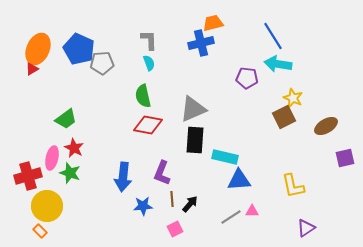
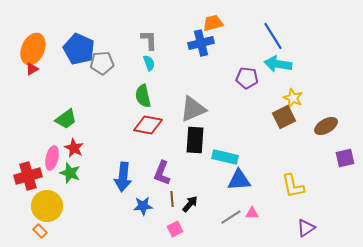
orange ellipse: moved 5 px left
pink triangle: moved 2 px down
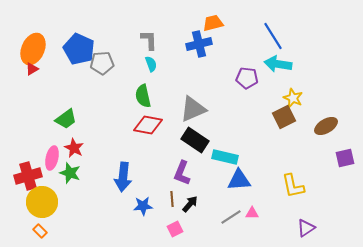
blue cross: moved 2 px left, 1 px down
cyan semicircle: moved 2 px right, 1 px down
black rectangle: rotated 60 degrees counterclockwise
purple L-shape: moved 20 px right
yellow circle: moved 5 px left, 4 px up
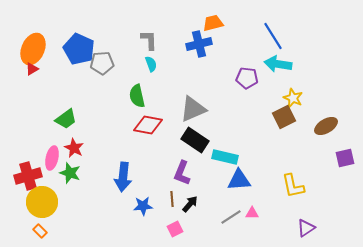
green semicircle: moved 6 px left
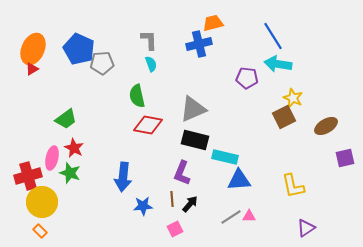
black rectangle: rotated 20 degrees counterclockwise
pink triangle: moved 3 px left, 3 px down
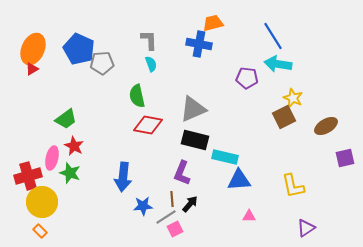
blue cross: rotated 25 degrees clockwise
red star: moved 2 px up
gray line: moved 65 px left
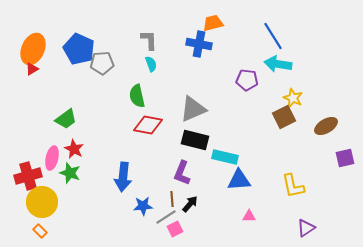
purple pentagon: moved 2 px down
red star: moved 3 px down
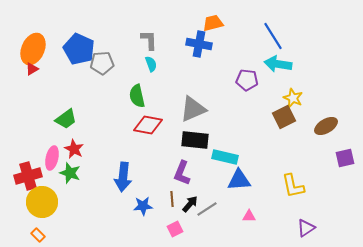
black rectangle: rotated 8 degrees counterclockwise
gray line: moved 41 px right, 8 px up
orange rectangle: moved 2 px left, 4 px down
